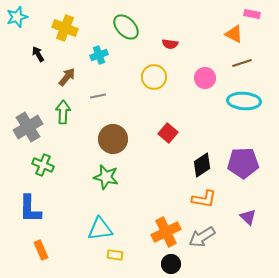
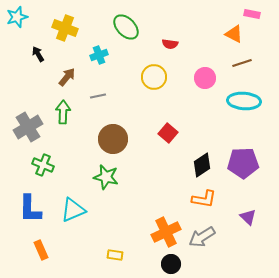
cyan triangle: moved 27 px left, 19 px up; rotated 16 degrees counterclockwise
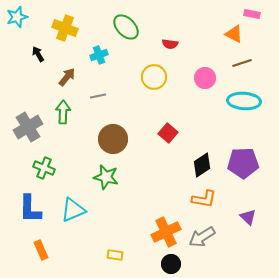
green cross: moved 1 px right, 3 px down
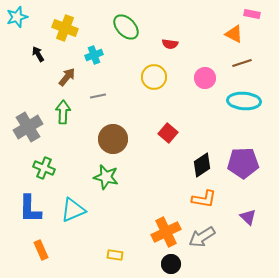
cyan cross: moved 5 px left
